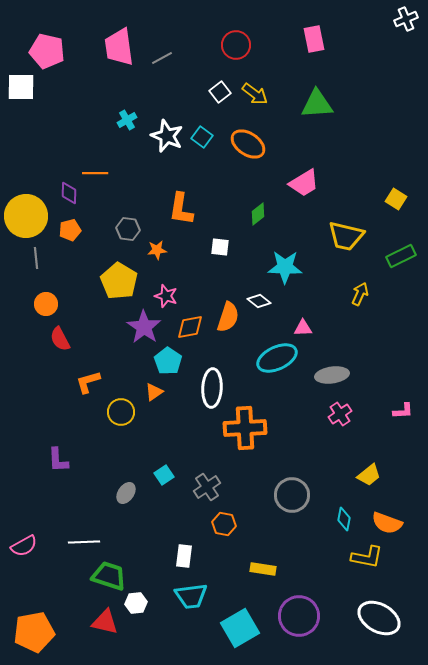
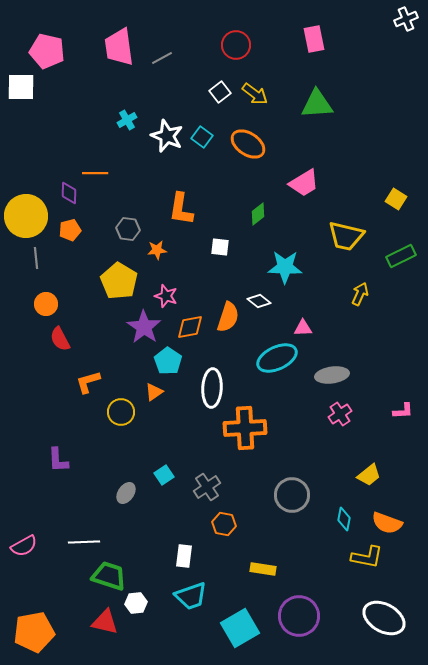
cyan trapezoid at (191, 596): rotated 12 degrees counterclockwise
white ellipse at (379, 618): moved 5 px right
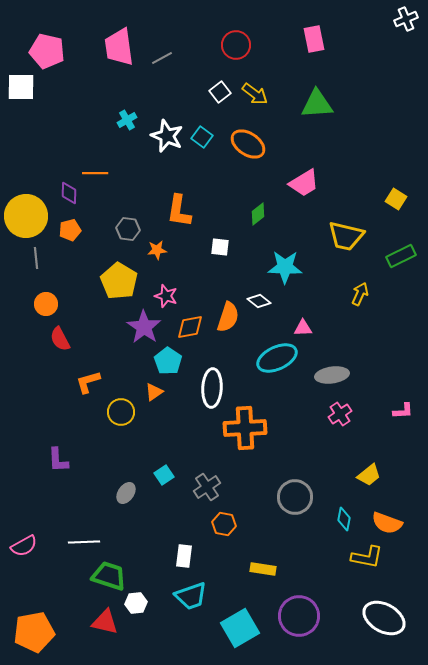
orange L-shape at (181, 209): moved 2 px left, 2 px down
gray circle at (292, 495): moved 3 px right, 2 px down
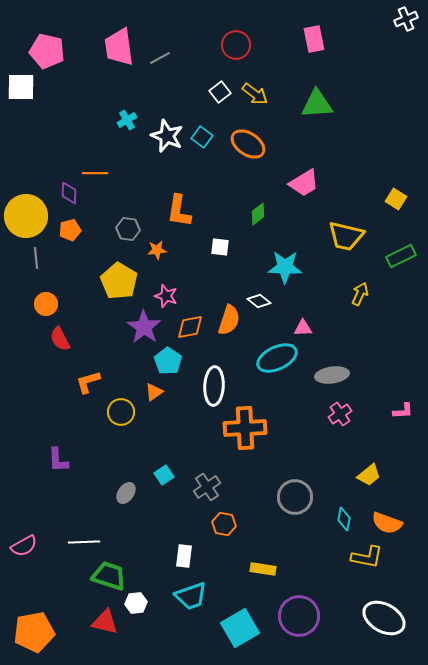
gray line at (162, 58): moved 2 px left
orange semicircle at (228, 317): moved 1 px right, 3 px down
white ellipse at (212, 388): moved 2 px right, 2 px up
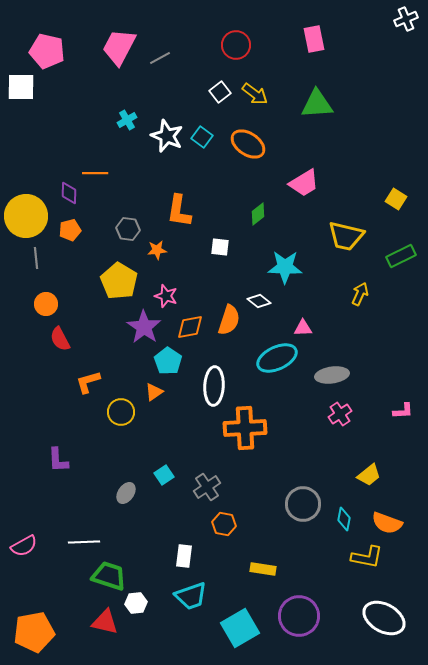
pink trapezoid at (119, 47): rotated 36 degrees clockwise
gray circle at (295, 497): moved 8 px right, 7 px down
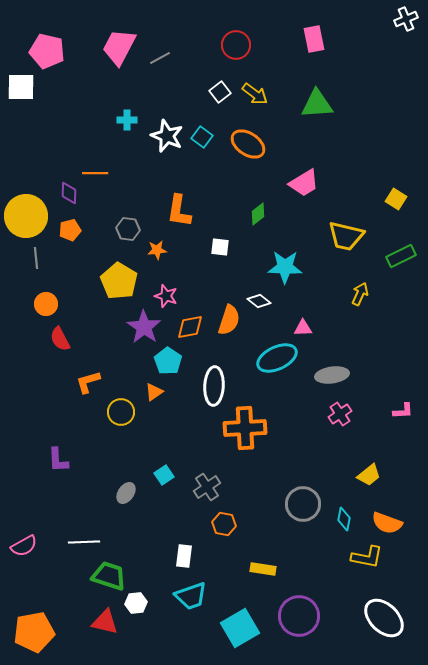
cyan cross at (127, 120): rotated 30 degrees clockwise
white ellipse at (384, 618): rotated 15 degrees clockwise
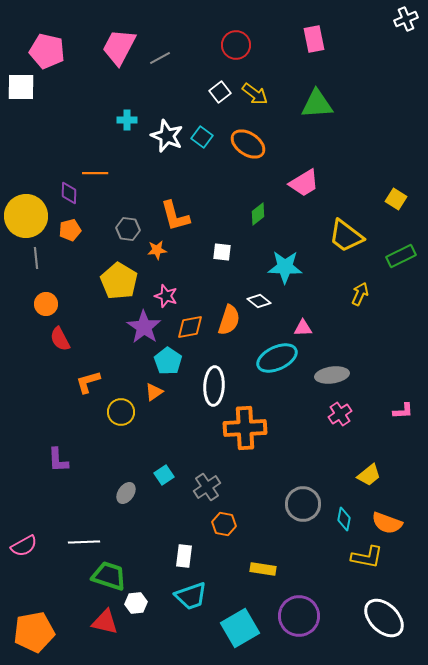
orange L-shape at (179, 211): moved 4 px left, 5 px down; rotated 24 degrees counterclockwise
yellow trapezoid at (346, 236): rotated 24 degrees clockwise
white square at (220, 247): moved 2 px right, 5 px down
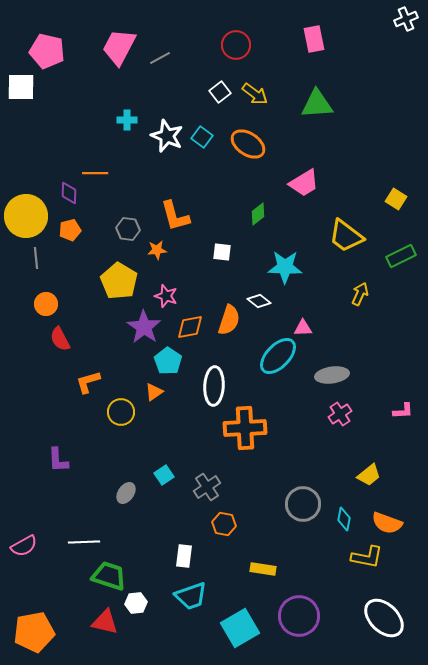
cyan ellipse at (277, 358): moved 1 px right, 2 px up; rotated 21 degrees counterclockwise
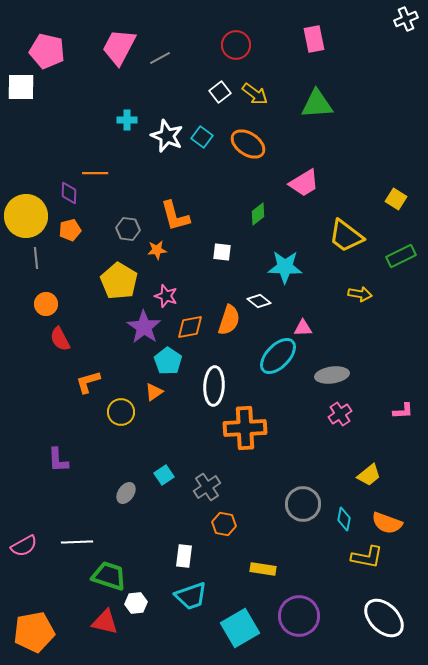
yellow arrow at (360, 294): rotated 75 degrees clockwise
white line at (84, 542): moved 7 px left
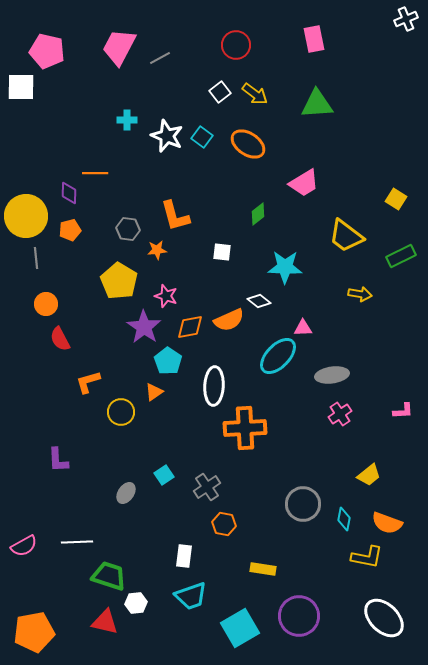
orange semicircle at (229, 320): rotated 48 degrees clockwise
